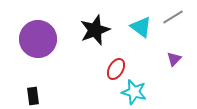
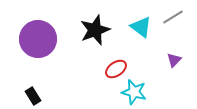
purple triangle: moved 1 px down
red ellipse: rotated 25 degrees clockwise
black rectangle: rotated 24 degrees counterclockwise
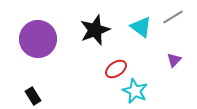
cyan star: moved 1 px right, 1 px up; rotated 10 degrees clockwise
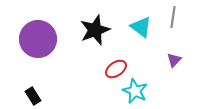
gray line: rotated 50 degrees counterclockwise
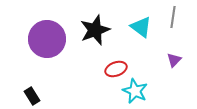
purple circle: moved 9 px right
red ellipse: rotated 15 degrees clockwise
black rectangle: moved 1 px left
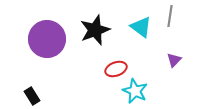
gray line: moved 3 px left, 1 px up
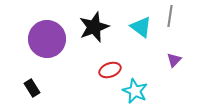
black star: moved 1 px left, 3 px up
red ellipse: moved 6 px left, 1 px down
black rectangle: moved 8 px up
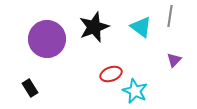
red ellipse: moved 1 px right, 4 px down
black rectangle: moved 2 px left
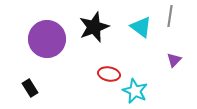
red ellipse: moved 2 px left; rotated 30 degrees clockwise
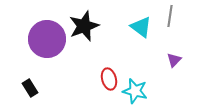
black star: moved 10 px left, 1 px up
red ellipse: moved 5 px down; rotated 65 degrees clockwise
cyan star: rotated 10 degrees counterclockwise
